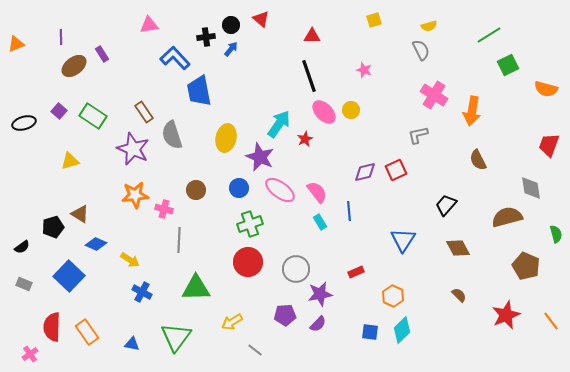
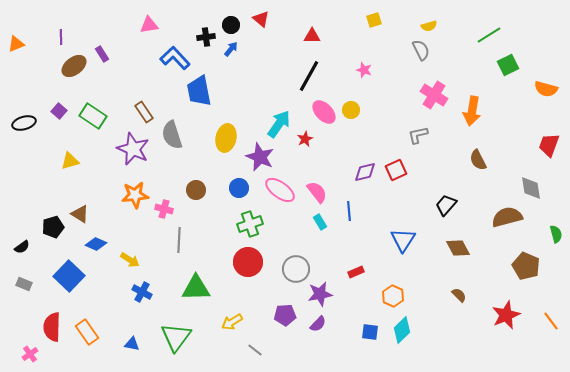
black line at (309, 76): rotated 48 degrees clockwise
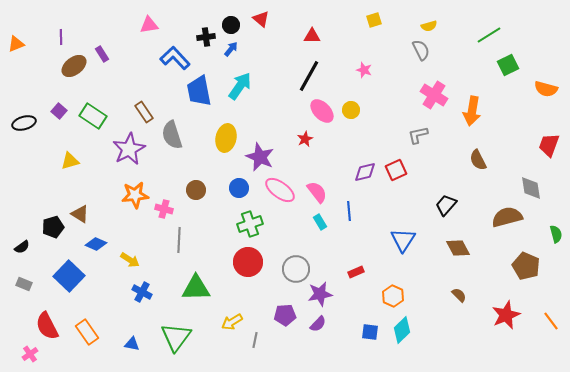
pink ellipse at (324, 112): moved 2 px left, 1 px up
cyan arrow at (279, 124): moved 39 px left, 38 px up
purple star at (133, 149): moved 4 px left; rotated 20 degrees clockwise
red semicircle at (52, 327): moved 5 px left, 1 px up; rotated 28 degrees counterclockwise
gray line at (255, 350): moved 10 px up; rotated 63 degrees clockwise
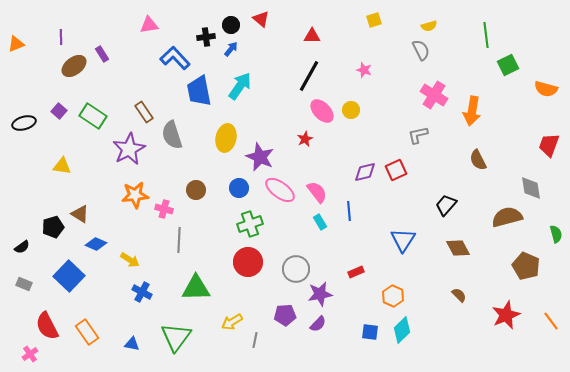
green line at (489, 35): moved 3 px left; rotated 65 degrees counterclockwise
yellow triangle at (70, 161): moved 8 px left, 5 px down; rotated 24 degrees clockwise
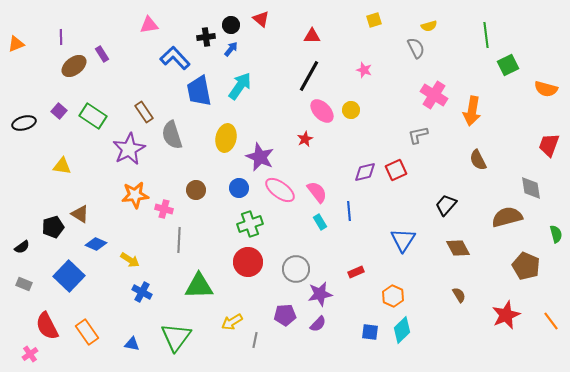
gray semicircle at (421, 50): moved 5 px left, 2 px up
green triangle at (196, 288): moved 3 px right, 2 px up
brown semicircle at (459, 295): rotated 14 degrees clockwise
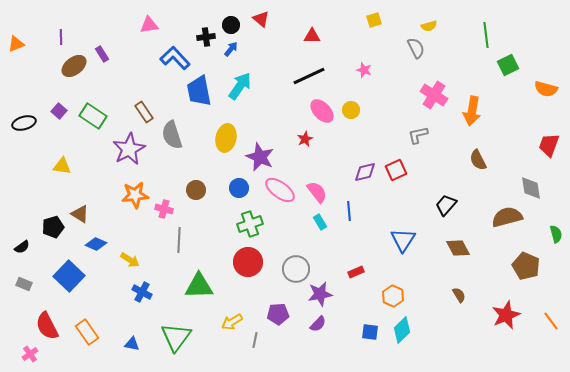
black line at (309, 76): rotated 36 degrees clockwise
purple pentagon at (285, 315): moved 7 px left, 1 px up
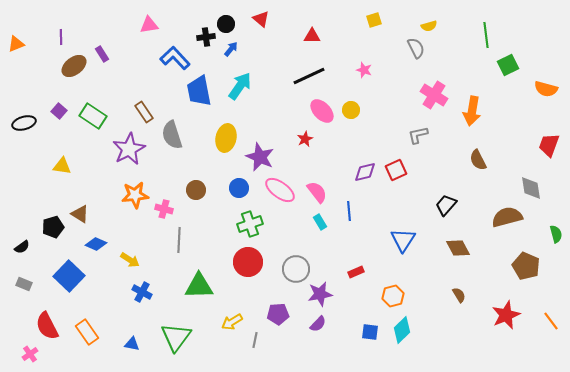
black circle at (231, 25): moved 5 px left, 1 px up
orange hexagon at (393, 296): rotated 20 degrees clockwise
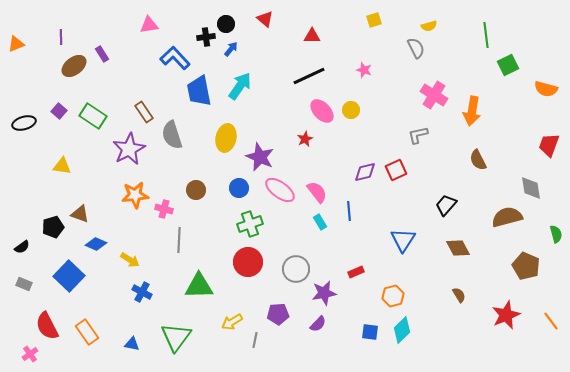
red triangle at (261, 19): moved 4 px right
brown triangle at (80, 214): rotated 12 degrees counterclockwise
purple star at (320, 294): moved 4 px right, 1 px up
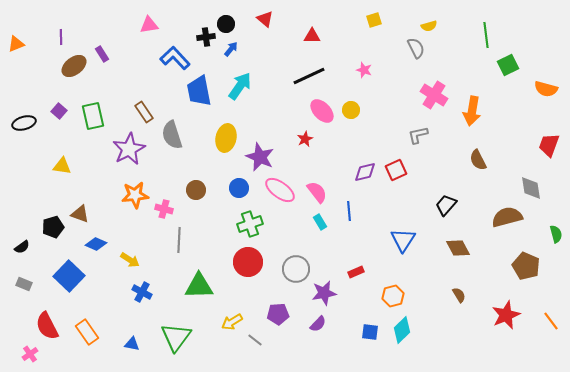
green rectangle at (93, 116): rotated 44 degrees clockwise
gray line at (255, 340): rotated 63 degrees counterclockwise
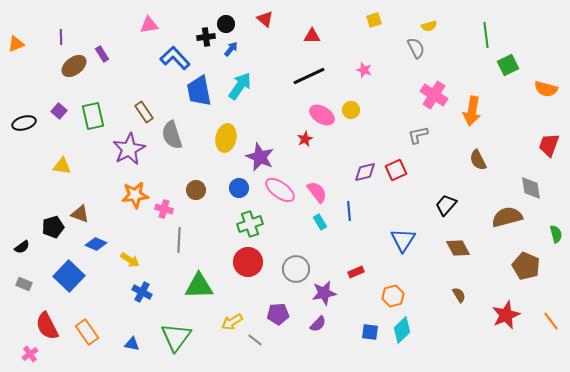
pink ellipse at (322, 111): moved 4 px down; rotated 15 degrees counterclockwise
